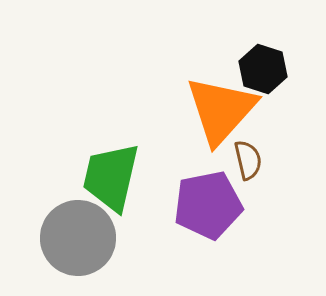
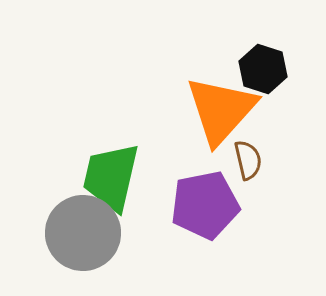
purple pentagon: moved 3 px left
gray circle: moved 5 px right, 5 px up
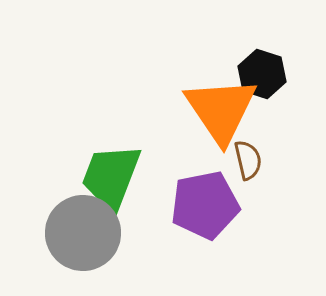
black hexagon: moved 1 px left, 5 px down
orange triangle: rotated 16 degrees counterclockwise
green trapezoid: rotated 8 degrees clockwise
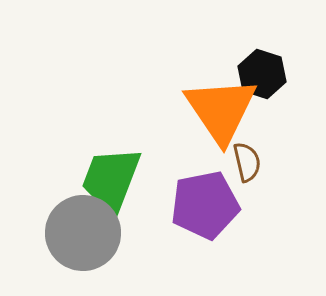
brown semicircle: moved 1 px left, 2 px down
green trapezoid: moved 3 px down
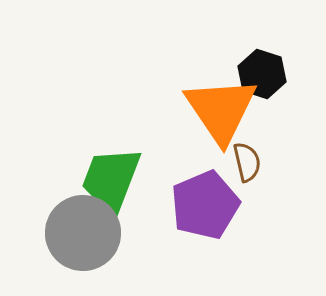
purple pentagon: rotated 12 degrees counterclockwise
